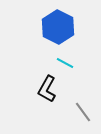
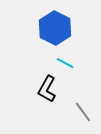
blue hexagon: moved 3 px left, 1 px down
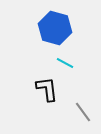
blue hexagon: rotated 12 degrees counterclockwise
black L-shape: rotated 144 degrees clockwise
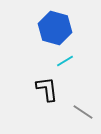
cyan line: moved 2 px up; rotated 60 degrees counterclockwise
gray line: rotated 20 degrees counterclockwise
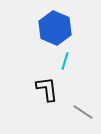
blue hexagon: rotated 8 degrees clockwise
cyan line: rotated 42 degrees counterclockwise
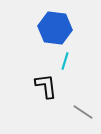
blue hexagon: rotated 16 degrees counterclockwise
black L-shape: moved 1 px left, 3 px up
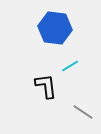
cyan line: moved 5 px right, 5 px down; rotated 42 degrees clockwise
